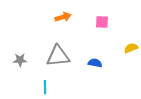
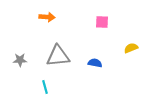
orange arrow: moved 16 px left; rotated 21 degrees clockwise
cyan line: rotated 16 degrees counterclockwise
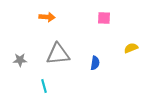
pink square: moved 2 px right, 4 px up
gray triangle: moved 2 px up
blue semicircle: rotated 88 degrees clockwise
cyan line: moved 1 px left, 1 px up
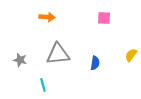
yellow semicircle: moved 7 px down; rotated 32 degrees counterclockwise
gray star: rotated 16 degrees clockwise
cyan line: moved 1 px left, 1 px up
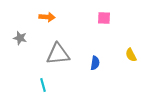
yellow semicircle: rotated 64 degrees counterclockwise
gray star: moved 22 px up
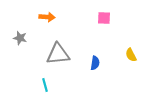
cyan line: moved 2 px right
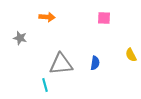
gray triangle: moved 3 px right, 10 px down
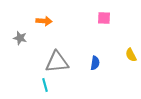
orange arrow: moved 3 px left, 4 px down
gray triangle: moved 4 px left, 2 px up
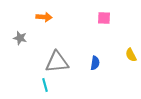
orange arrow: moved 4 px up
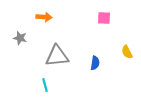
yellow semicircle: moved 4 px left, 3 px up
gray triangle: moved 6 px up
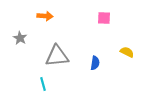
orange arrow: moved 1 px right, 1 px up
gray star: rotated 16 degrees clockwise
yellow semicircle: rotated 144 degrees clockwise
cyan line: moved 2 px left, 1 px up
